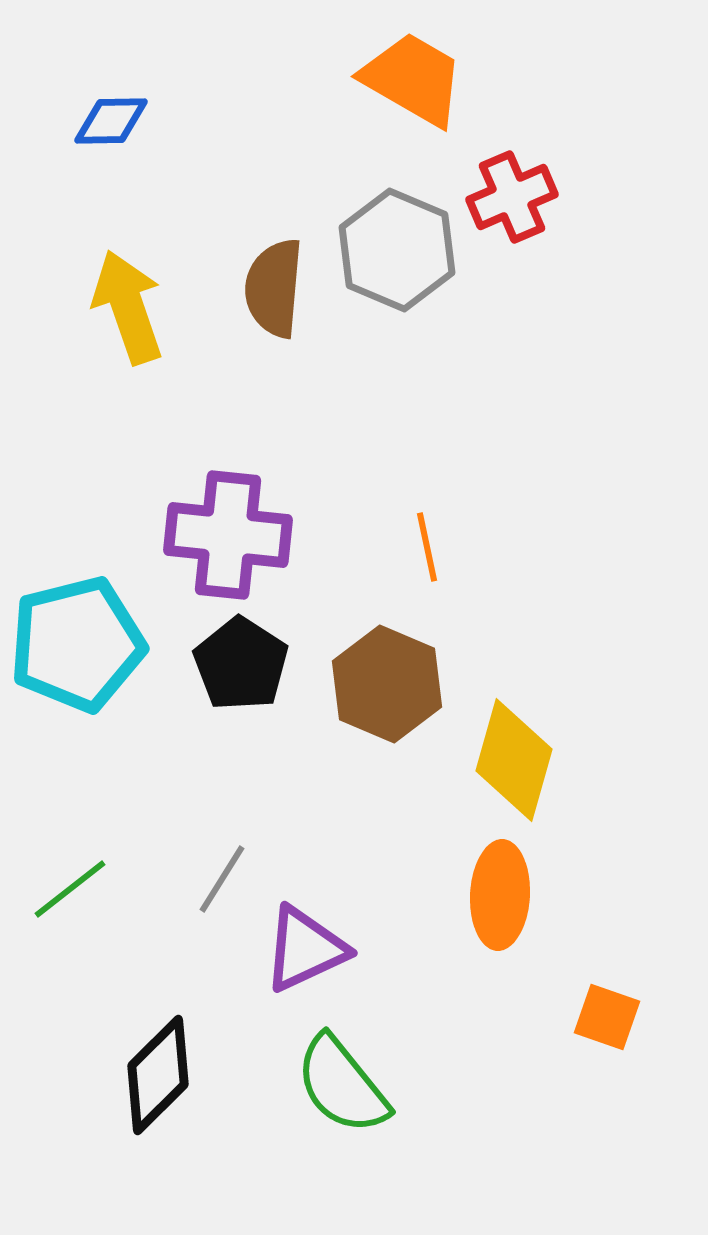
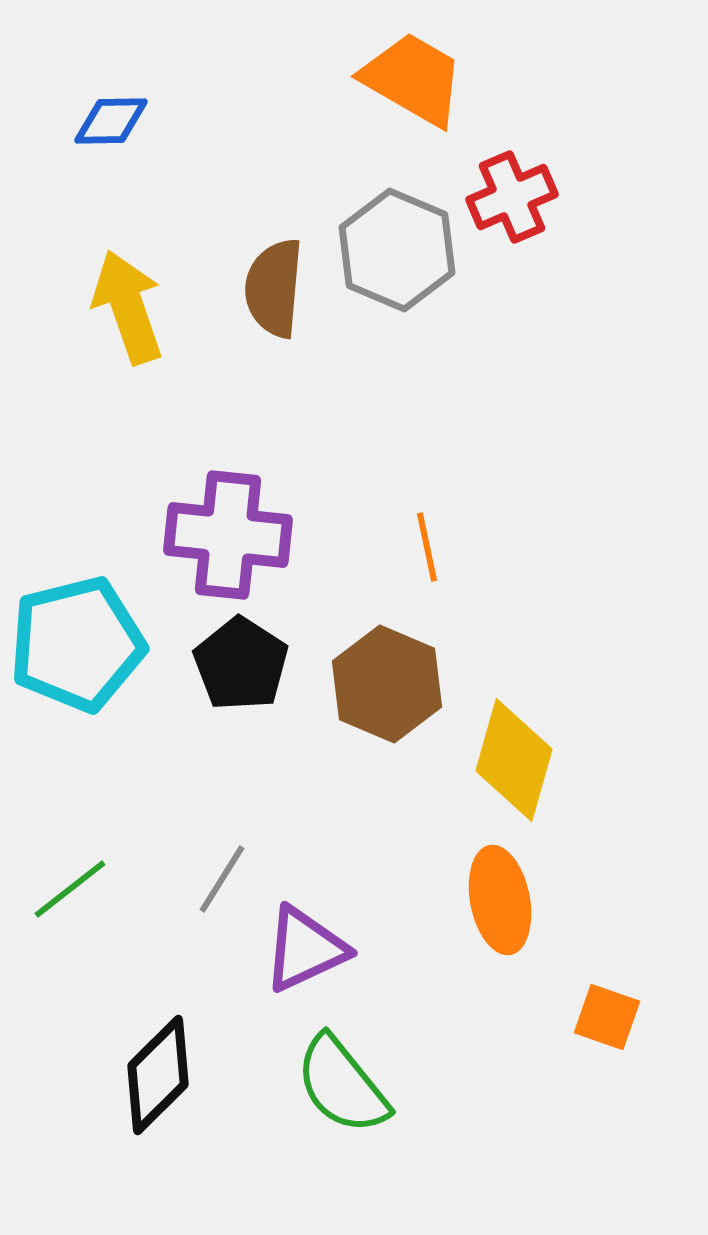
orange ellipse: moved 5 px down; rotated 14 degrees counterclockwise
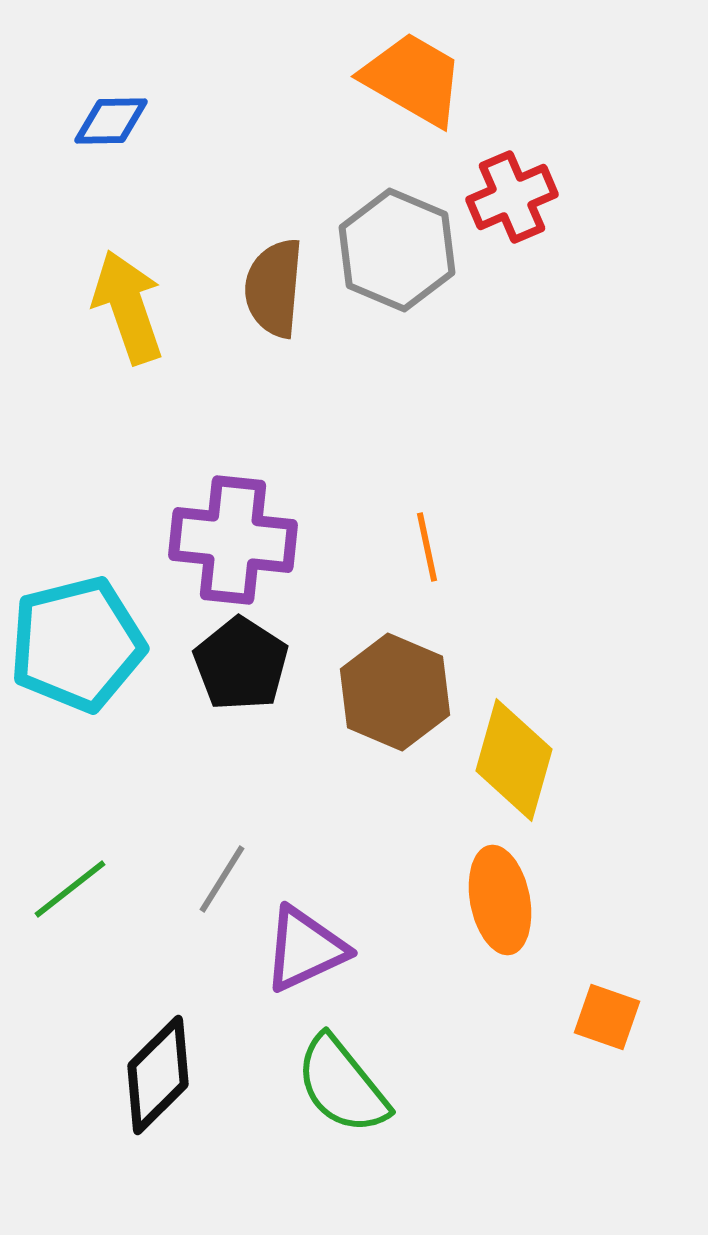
purple cross: moved 5 px right, 5 px down
brown hexagon: moved 8 px right, 8 px down
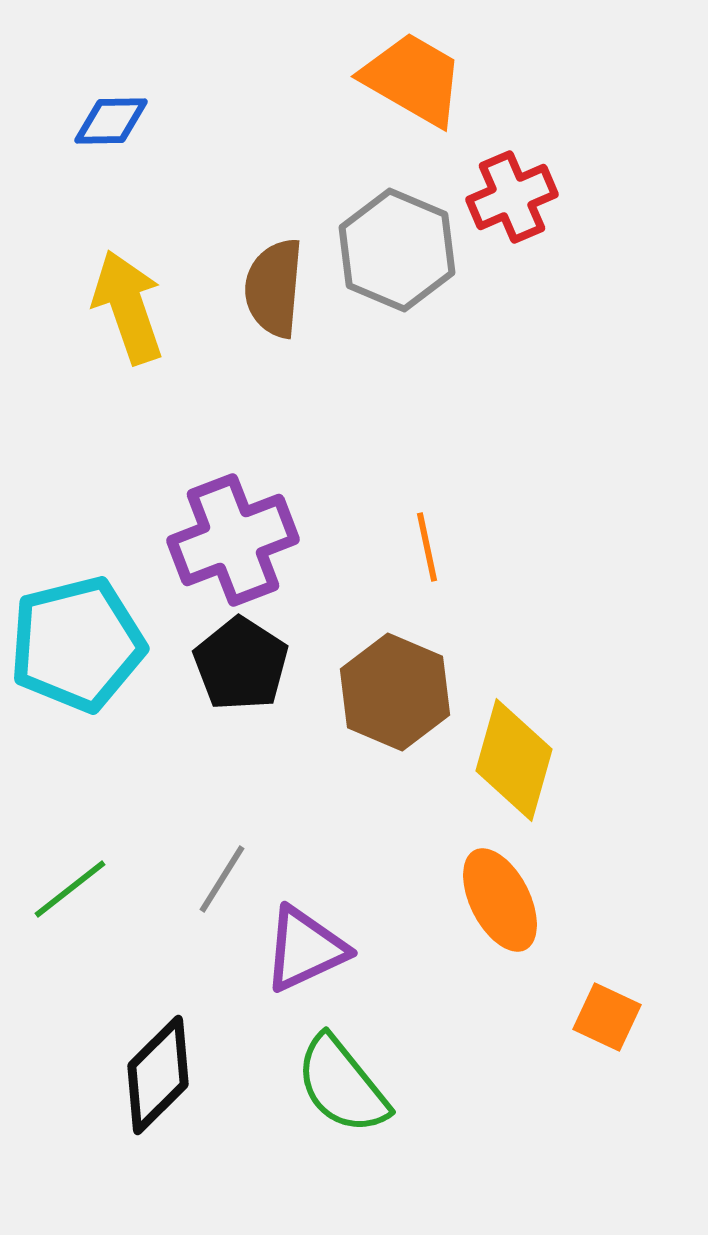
purple cross: rotated 27 degrees counterclockwise
orange ellipse: rotated 16 degrees counterclockwise
orange square: rotated 6 degrees clockwise
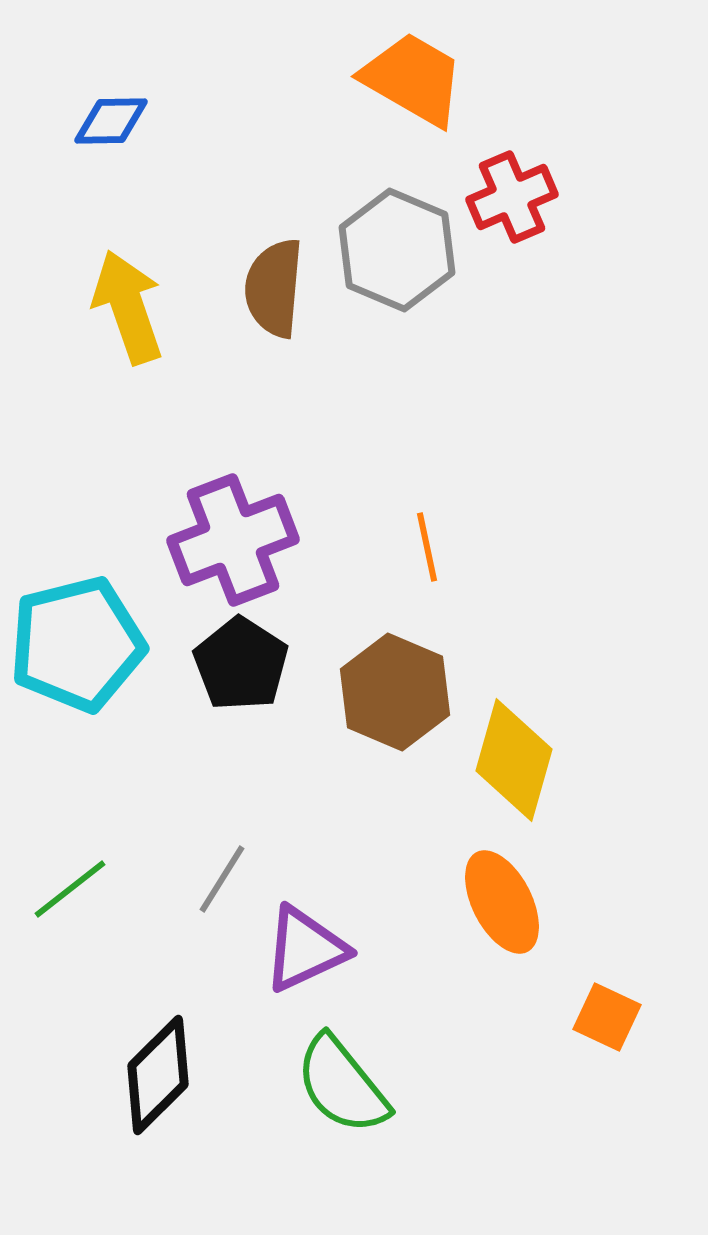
orange ellipse: moved 2 px right, 2 px down
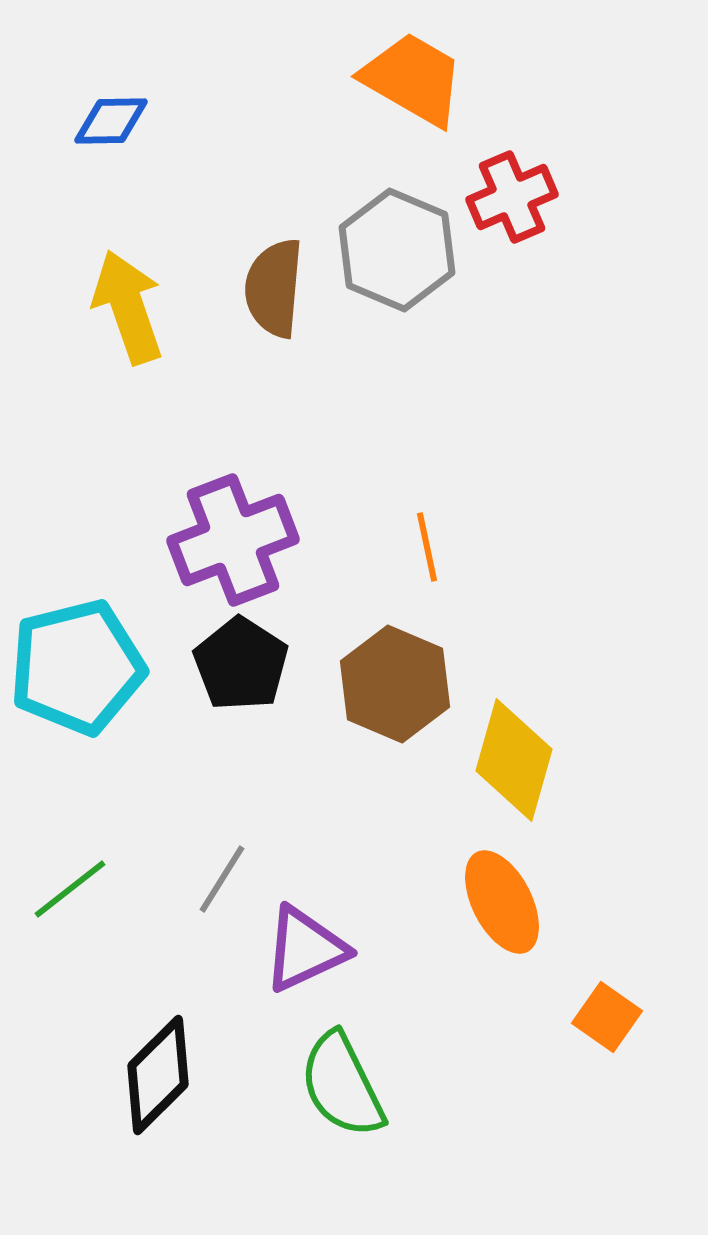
cyan pentagon: moved 23 px down
brown hexagon: moved 8 px up
orange square: rotated 10 degrees clockwise
green semicircle: rotated 13 degrees clockwise
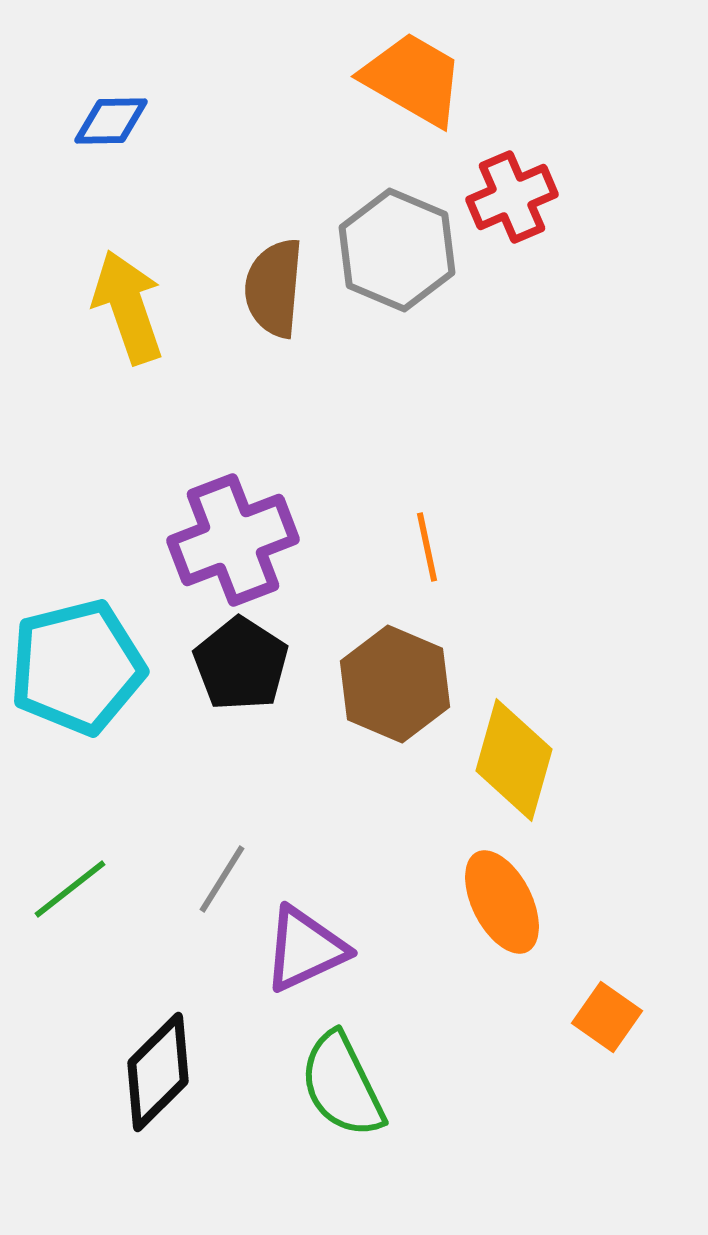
black diamond: moved 3 px up
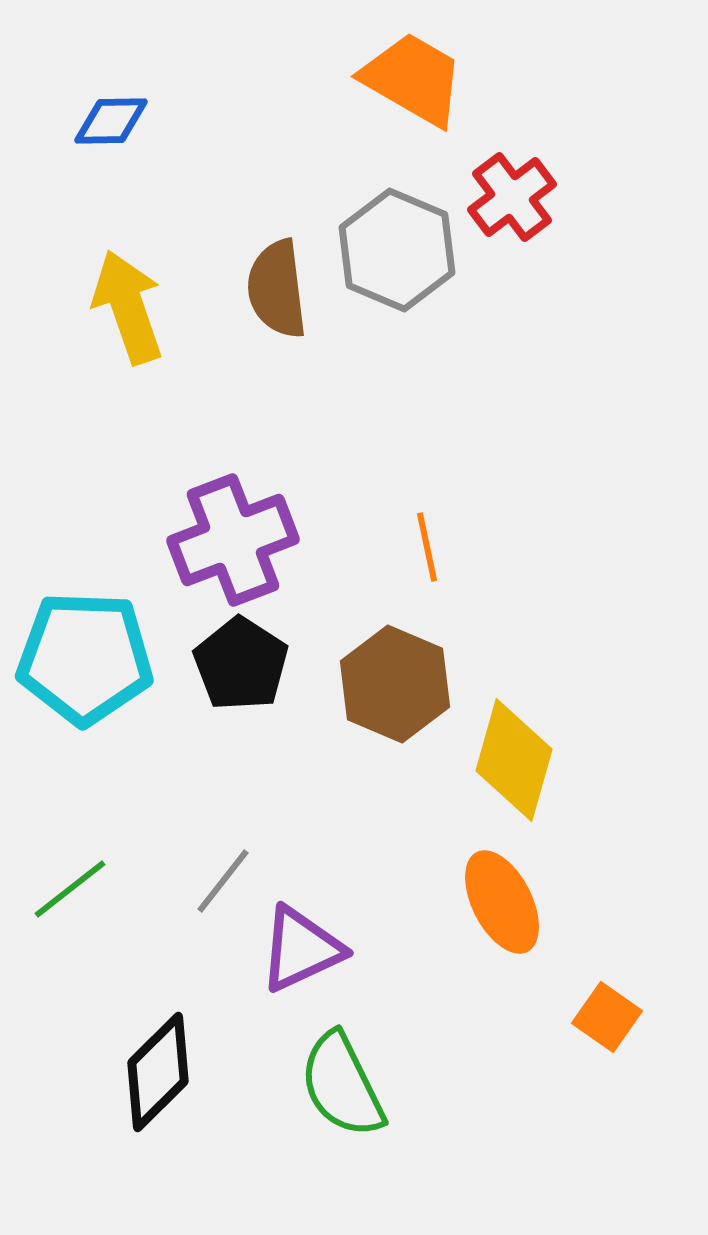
red cross: rotated 14 degrees counterclockwise
brown semicircle: moved 3 px right, 1 px down; rotated 12 degrees counterclockwise
cyan pentagon: moved 8 px right, 9 px up; rotated 16 degrees clockwise
gray line: moved 1 px right, 2 px down; rotated 6 degrees clockwise
purple triangle: moved 4 px left
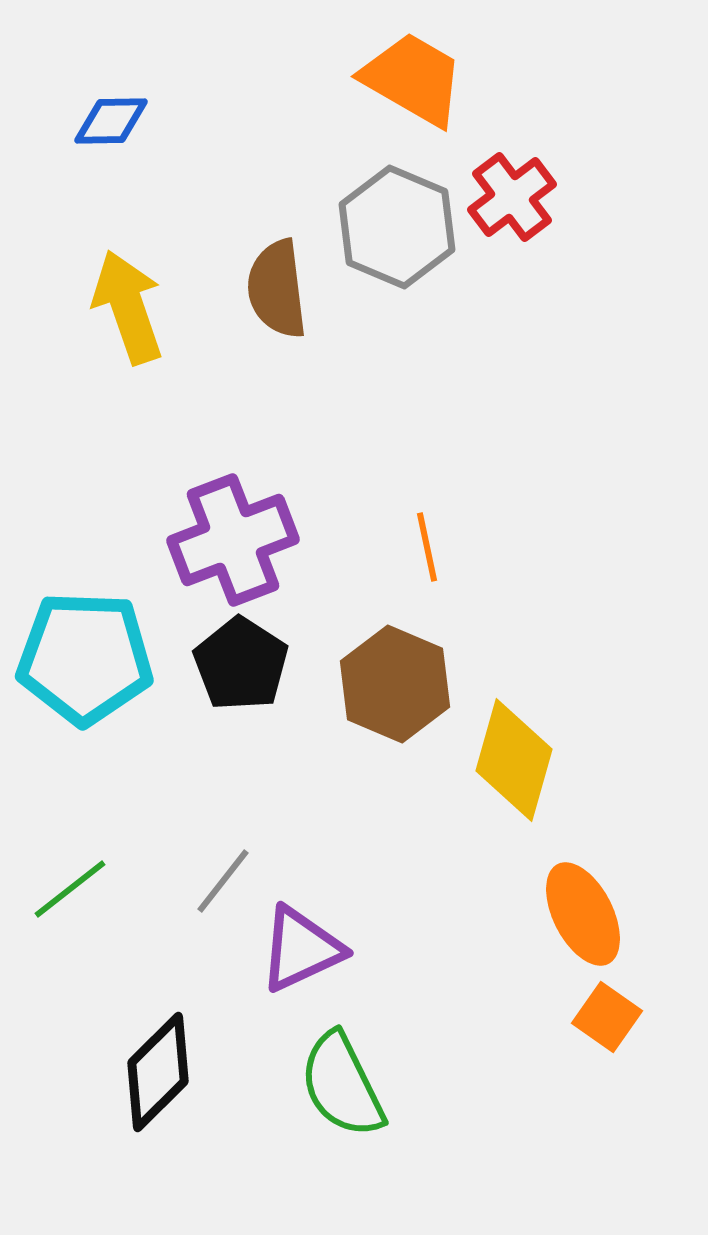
gray hexagon: moved 23 px up
orange ellipse: moved 81 px right, 12 px down
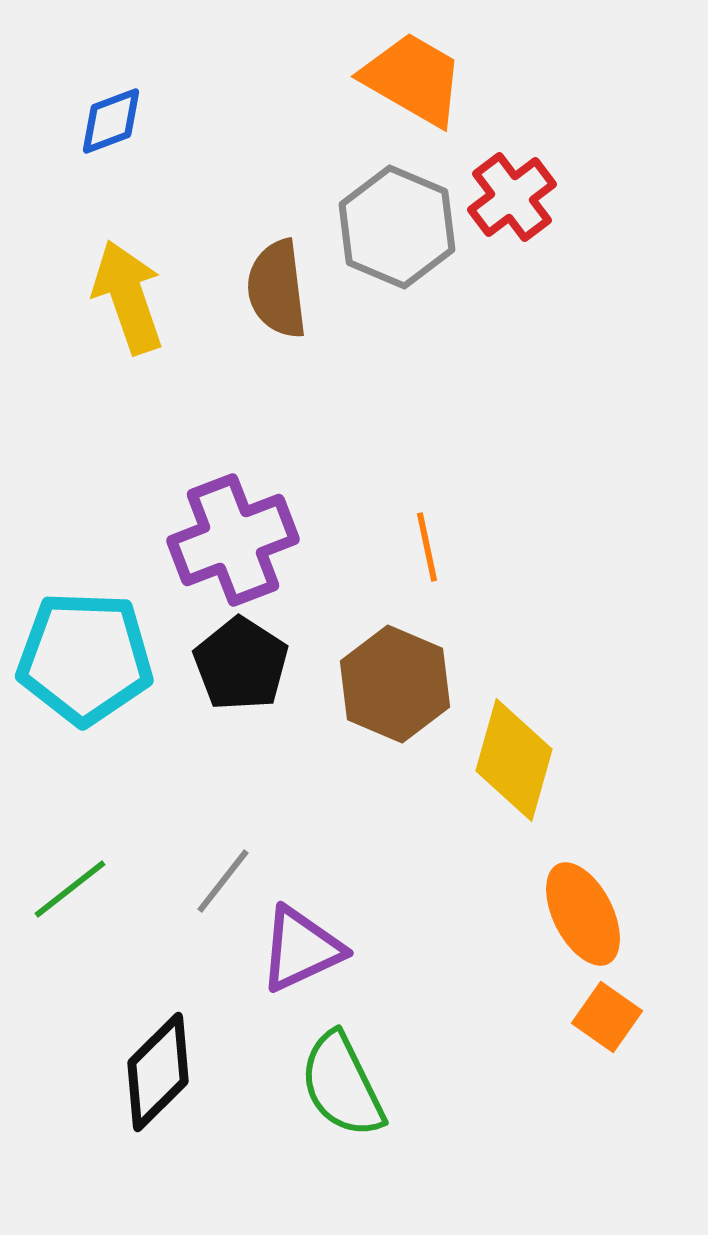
blue diamond: rotated 20 degrees counterclockwise
yellow arrow: moved 10 px up
